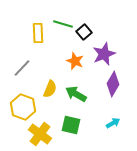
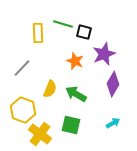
black square: rotated 35 degrees counterclockwise
yellow hexagon: moved 3 px down
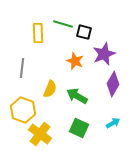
gray line: rotated 36 degrees counterclockwise
green arrow: moved 1 px right, 2 px down
green square: moved 8 px right, 3 px down; rotated 12 degrees clockwise
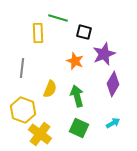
green line: moved 5 px left, 6 px up
green arrow: rotated 45 degrees clockwise
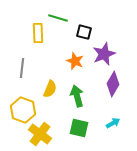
green square: rotated 12 degrees counterclockwise
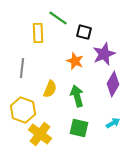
green line: rotated 18 degrees clockwise
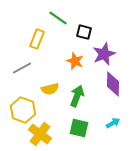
yellow rectangle: moved 1 px left, 6 px down; rotated 24 degrees clockwise
gray line: rotated 54 degrees clockwise
purple diamond: rotated 30 degrees counterclockwise
yellow semicircle: rotated 54 degrees clockwise
green arrow: rotated 35 degrees clockwise
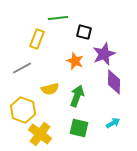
green line: rotated 42 degrees counterclockwise
purple diamond: moved 1 px right, 2 px up
